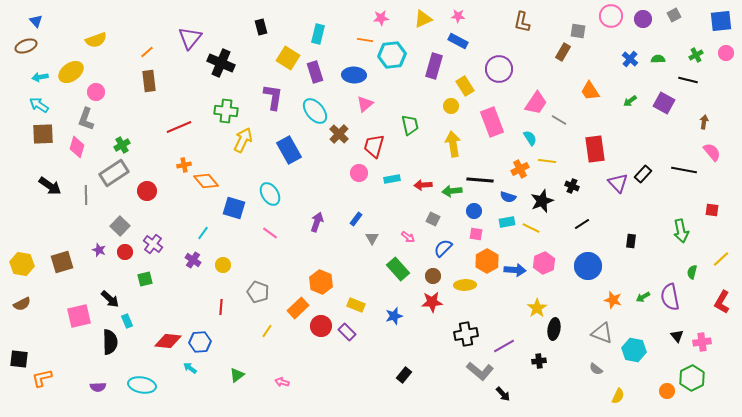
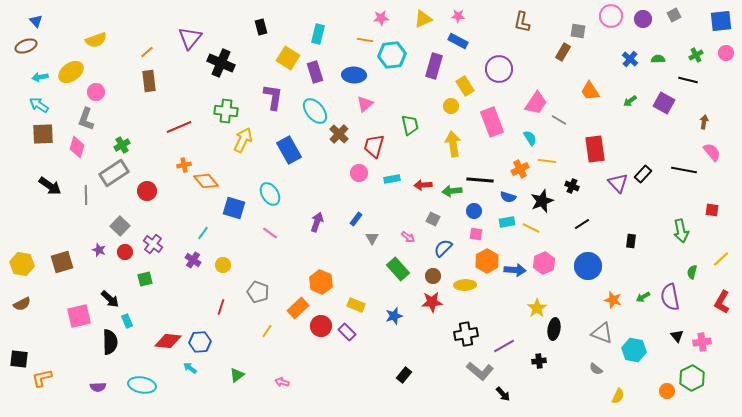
red line at (221, 307): rotated 14 degrees clockwise
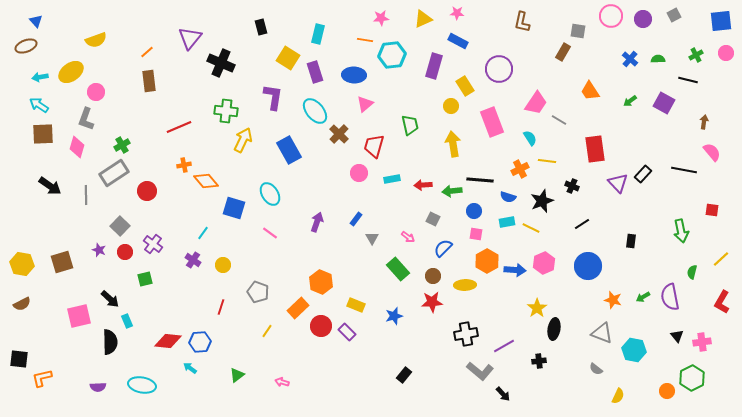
pink star at (458, 16): moved 1 px left, 3 px up
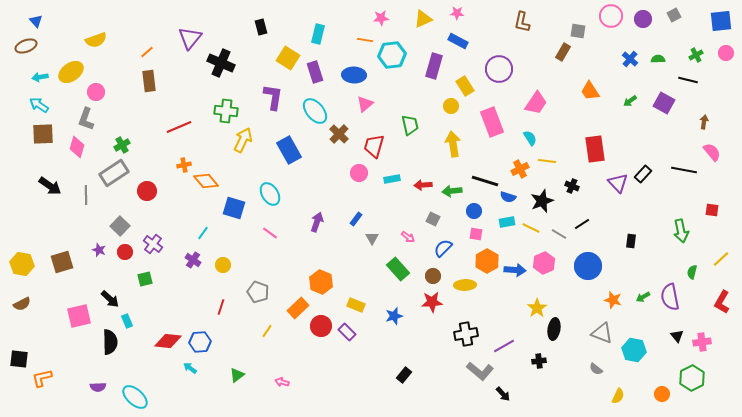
gray line at (559, 120): moved 114 px down
black line at (480, 180): moved 5 px right, 1 px down; rotated 12 degrees clockwise
cyan ellipse at (142, 385): moved 7 px left, 12 px down; rotated 32 degrees clockwise
orange circle at (667, 391): moved 5 px left, 3 px down
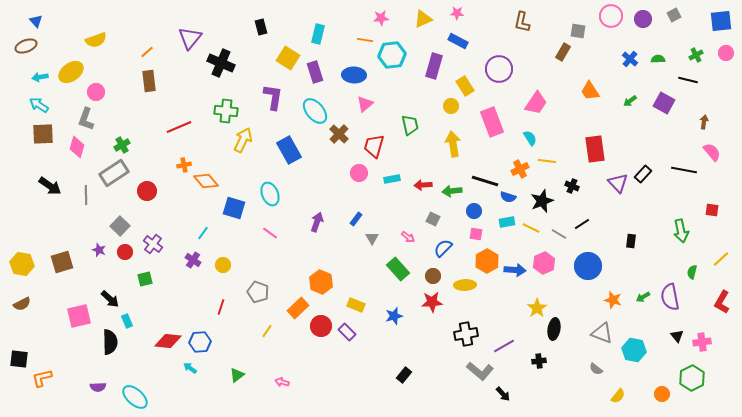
cyan ellipse at (270, 194): rotated 10 degrees clockwise
yellow semicircle at (618, 396): rotated 14 degrees clockwise
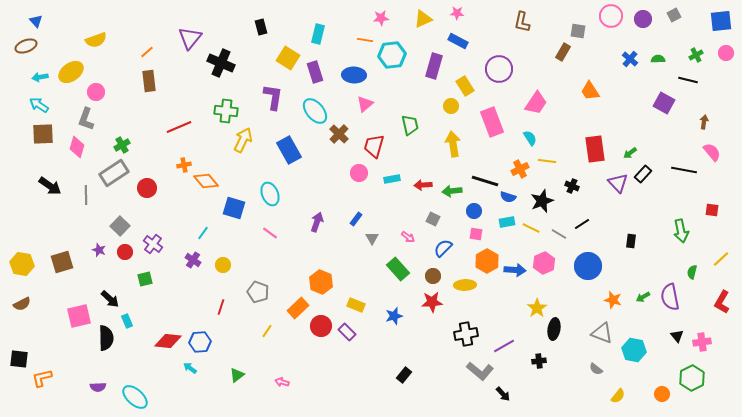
green arrow at (630, 101): moved 52 px down
red circle at (147, 191): moved 3 px up
black semicircle at (110, 342): moved 4 px left, 4 px up
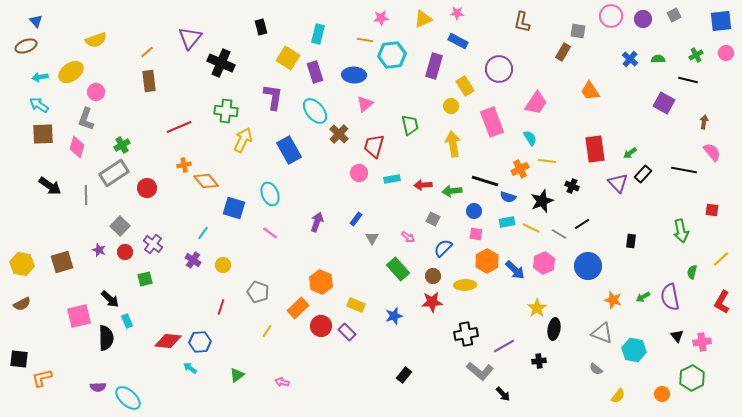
blue arrow at (515, 270): rotated 40 degrees clockwise
cyan ellipse at (135, 397): moved 7 px left, 1 px down
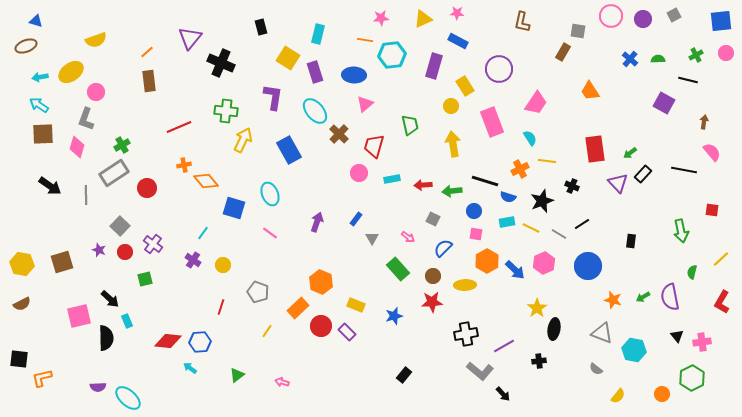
blue triangle at (36, 21): rotated 32 degrees counterclockwise
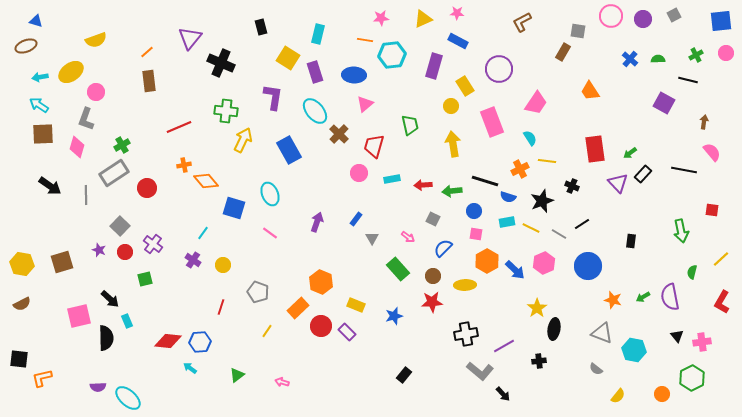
brown L-shape at (522, 22): rotated 50 degrees clockwise
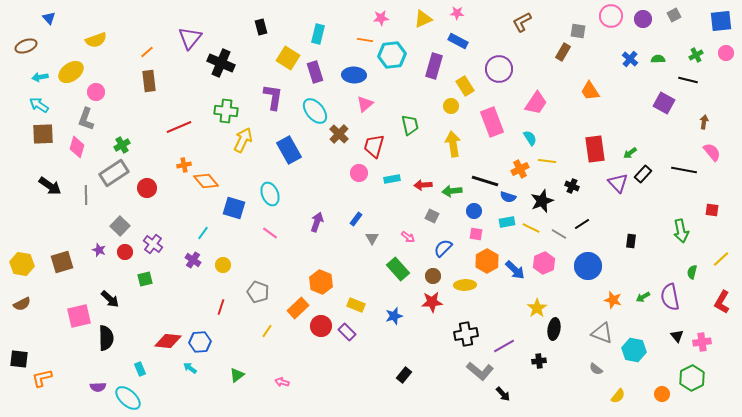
blue triangle at (36, 21): moved 13 px right, 3 px up; rotated 32 degrees clockwise
gray square at (433, 219): moved 1 px left, 3 px up
cyan rectangle at (127, 321): moved 13 px right, 48 px down
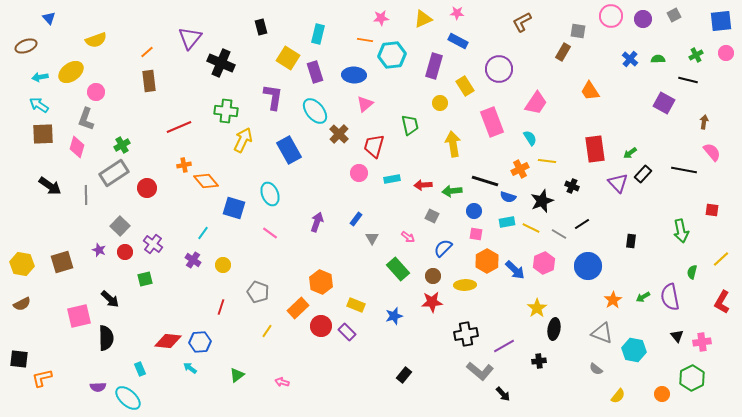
yellow circle at (451, 106): moved 11 px left, 3 px up
orange star at (613, 300): rotated 24 degrees clockwise
